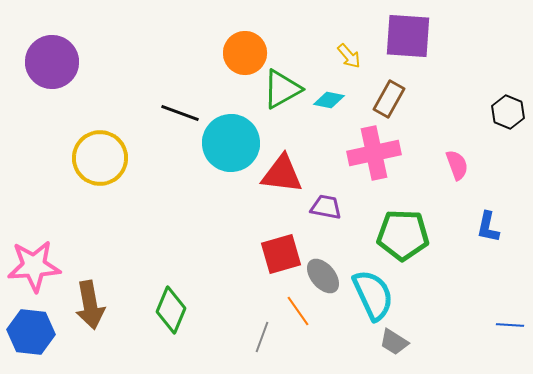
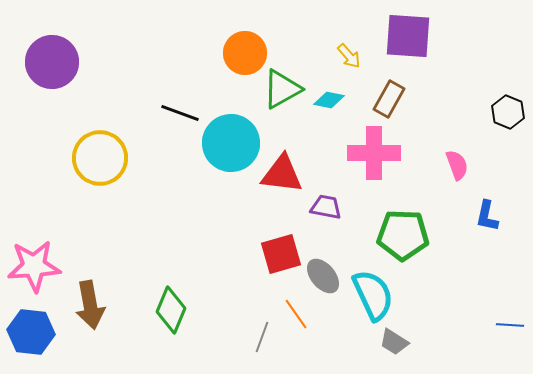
pink cross: rotated 12 degrees clockwise
blue L-shape: moved 1 px left, 11 px up
orange line: moved 2 px left, 3 px down
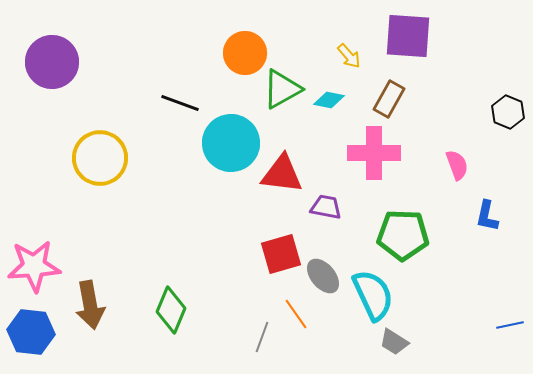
black line: moved 10 px up
blue line: rotated 16 degrees counterclockwise
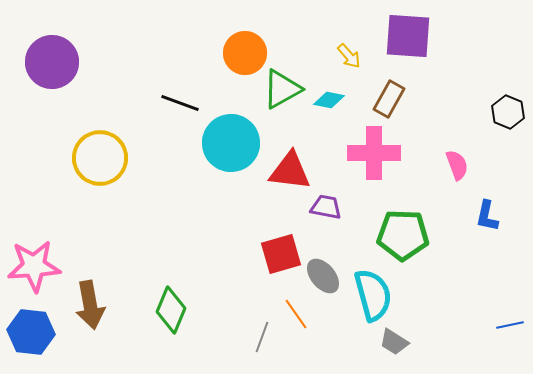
red triangle: moved 8 px right, 3 px up
cyan semicircle: rotated 10 degrees clockwise
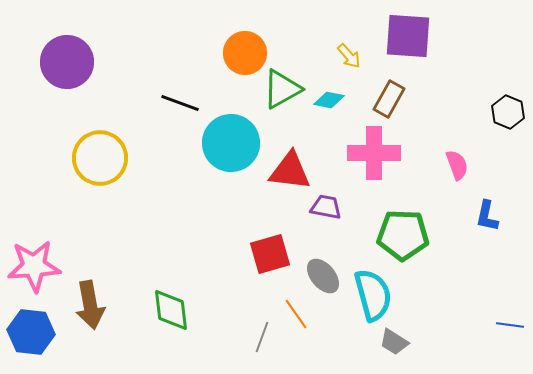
purple circle: moved 15 px right
red square: moved 11 px left
green diamond: rotated 30 degrees counterclockwise
blue line: rotated 20 degrees clockwise
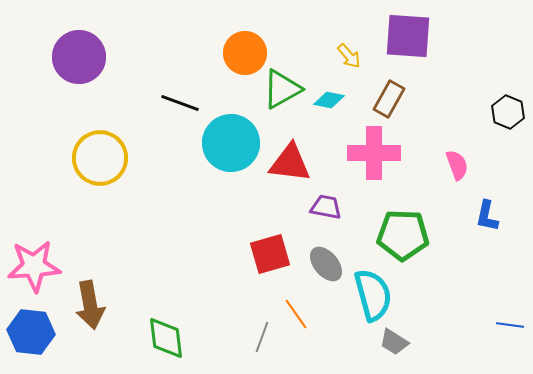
purple circle: moved 12 px right, 5 px up
red triangle: moved 8 px up
gray ellipse: moved 3 px right, 12 px up
green diamond: moved 5 px left, 28 px down
